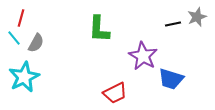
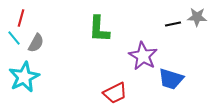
gray star: rotated 24 degrees clockwise
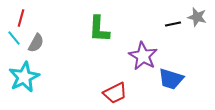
gray star: rotated 12 degrees clockwise
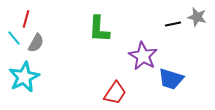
red line: moved 5 px right, 1 px down
red trapezoid: rotated 30 degrees counterclockwise
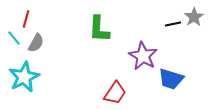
gray star: moved 3 px left; rotated 24 degrees clockwise
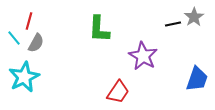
red line: moved 3 px right, 2 px down
blue trapezoid: moved 26 px right; rotated 88 degrees counterclockwise
red trapezoid: moved 3 px right, 1 px up
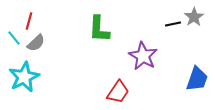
gray semicircle: rotated 18 degrees clockwise
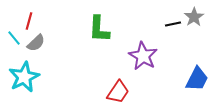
blue trapezoid: rotated 8 degrees clockwise
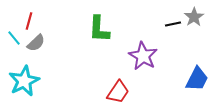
cyan star: moved 4 px down
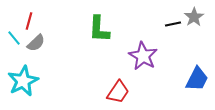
cyan star: moved 1 px left
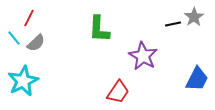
red line: moved 3 px up; rotated 12 degrees clockwise
